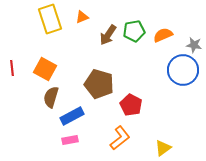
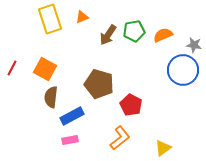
red line: rotated 35 degrees clockwise
brown semicircle: rotated 10 degrees counterclockwise
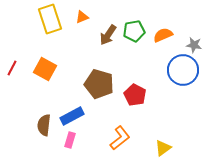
brown semicircle: moved 7 px left, 28 px down
red pentagon: moved 4 px right, 10 px up
pink rectangle: rotated 63 degrees counterclockwise
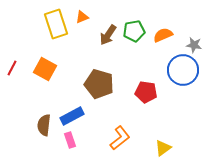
yellow rectangle: moved 6 px right, 5 px down
red pentagon: moved 11 px right, 3 px up; rotated 20 degrees counterclockwise
pink rectangle: rotated 35 degrees counterclockwise
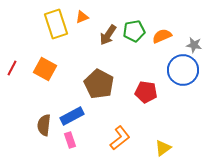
orange semicircle: moved 1 px left, 1 px down
brown pentagon: rotated 12 degrees clockwise
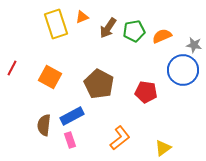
brown arrow: moved 7 px up
orange square: moved 5 px right, 8 px down
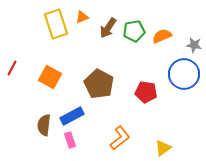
blue circle: moved 1 px right, 4 px down
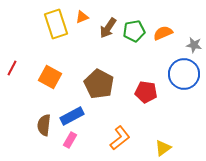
orange semicircle: moved 1 px right, 3 px up
pink rectangle: rotated 49 degrees clockwise
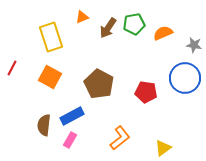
yellow rectangle: moved 5 px left, 13 px down
green pentagon: moved 7 px up
blue circle: moved 1 px right, 4 px down
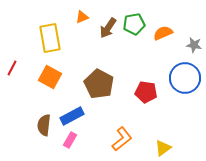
yellow rectangle: moved 1 px left, 1 px down; rotated 8 degrees clockwise
orange L-shape: moved 2 px right, 1 px down
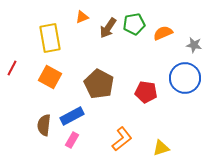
pink rectangle: moved 2 px right
yellow triangle: moved 2 px left; rotated 18 degrees clockwise
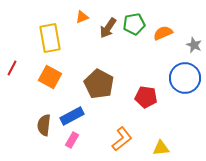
gray star: rotated 14 degrees clockwise
red pentagon: moved 5 px down
yellow triangle: rotated 12 degrees clockwise
